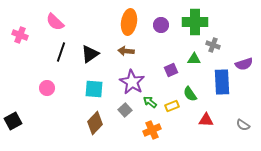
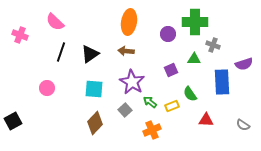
purple circle: moved 7 px right, 9 px down
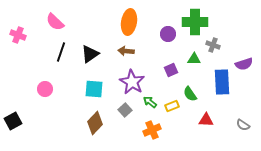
pink cross: moved 2 px left
pink circle: moved 2 px left, 1 px down
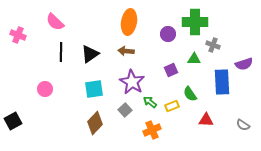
black line: rotated 18 degrees counterclockwise
cyan square: rotated 12 degrees counterclockwise
